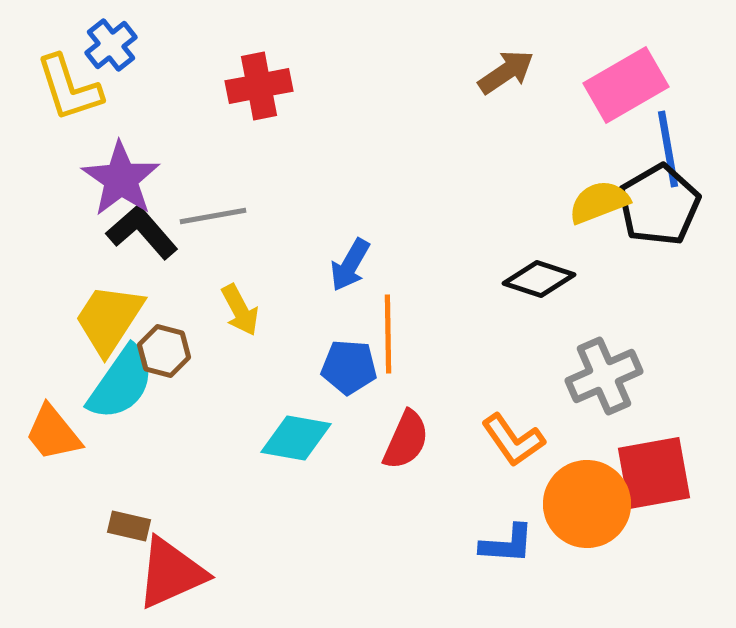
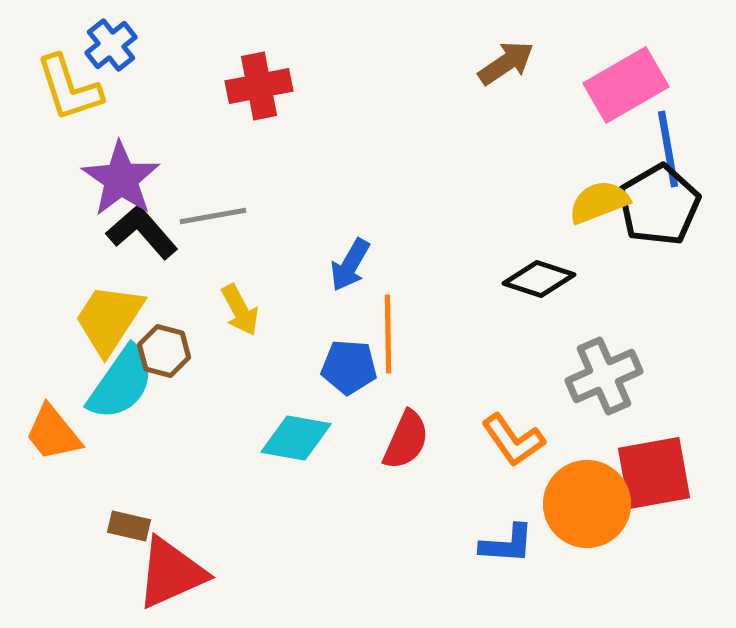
brown arrow: moved 9 px up
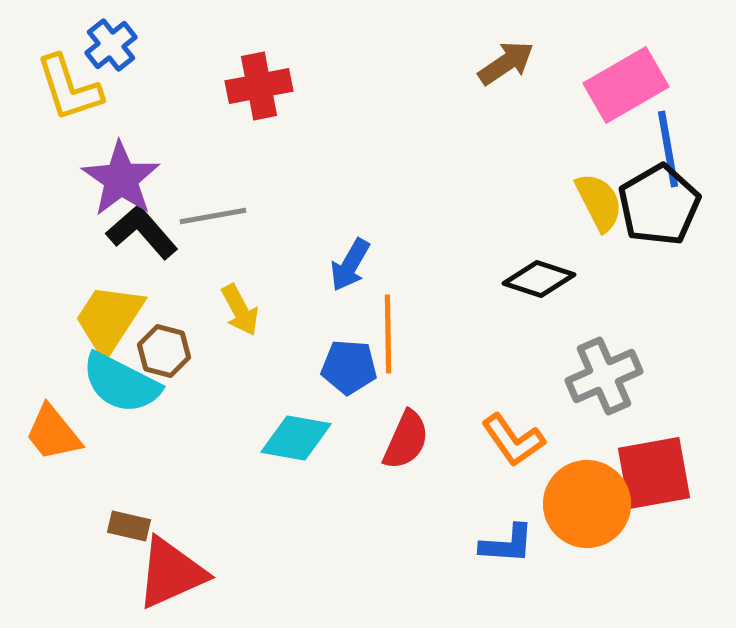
yellow semicircle: rotated 84 degrees clockwise
cyan semicircle: rotated 82 degrees clockwise
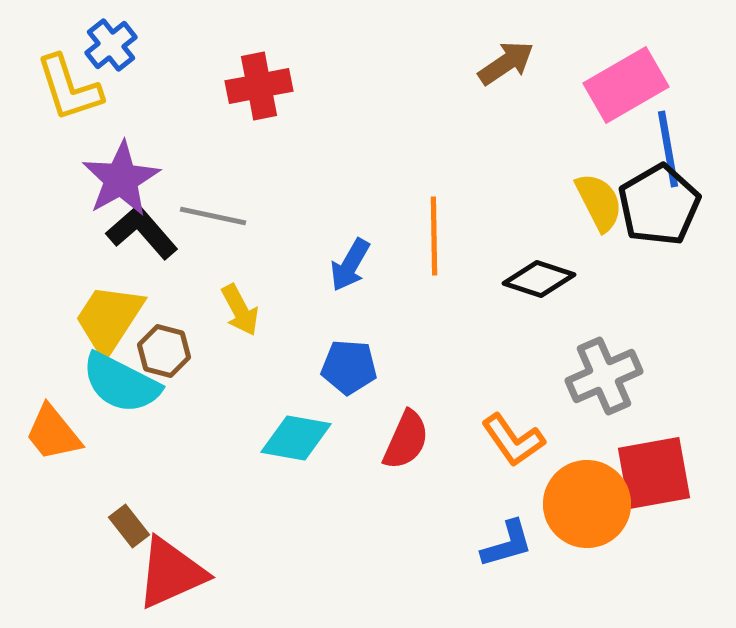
purple star: rotated 8 degrees clockwise
gray line: rotated 22 degrees clockwise
orange line: moved 46 px right, 98 px up
brown rectangle: rotated 39 degrees clockwise
blue L-shape: rotated 20 degrees counterclockwise
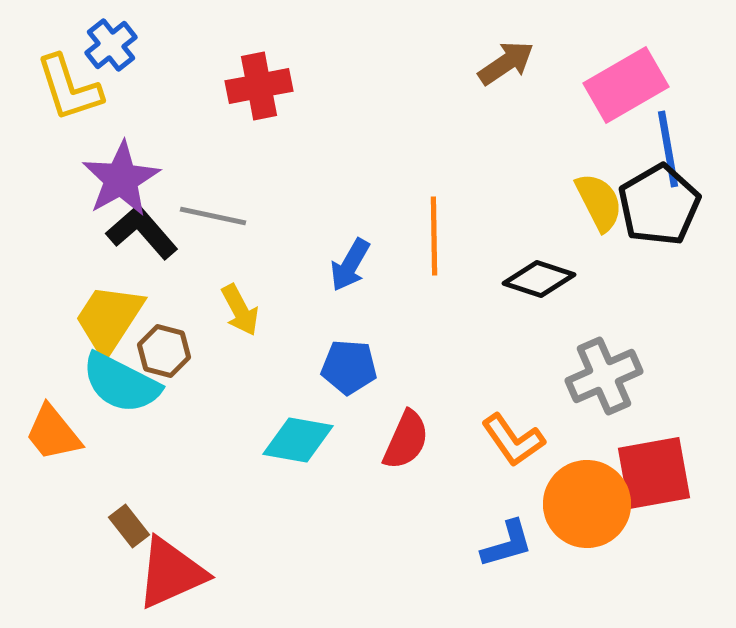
cyan diamond: moved 2 px right, 2 px down
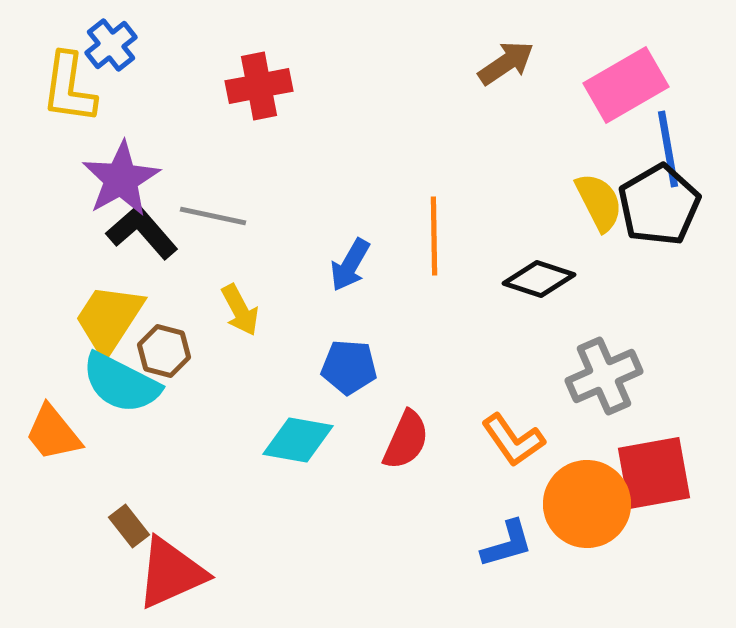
yellow L-shape: rotated 26 degrees clockwise
